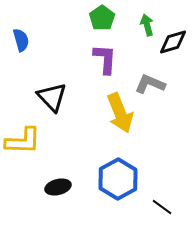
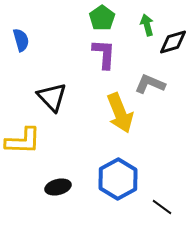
purple L-shape: moved 1 px left, 5 px up
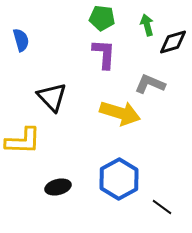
green pentagon: rotated 30 degrees counterclockwise
yellow arrow: rotated 51 degrees counterclockwise
blue hexagon: moved 1 px right
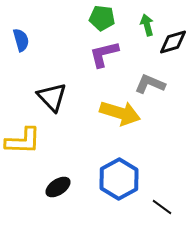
purple L-shape: rotated 108 degrees counterclockwise
black ellipse: rotated 20 degrees counterclockwise
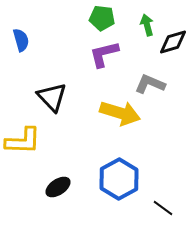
black line: moved 1 px right, 1 px down
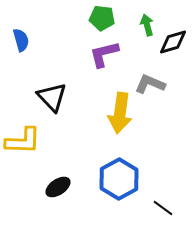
yellow arrow: rotated 81 degrees clockwise
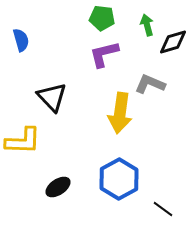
black line: moved 1 px down
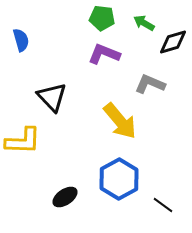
green arrow: moved 3 px left, 2 px up; rotated 45 degrees counterclockwise
purple L-shape: rotated 36 degrees clockwise
yellow arrow: moved 8 px down; rotated 48 degrees counterclockwise
black ellipse: moved 7 px right, 10 px down
black line: moved 4 px up
